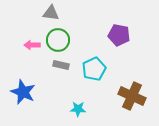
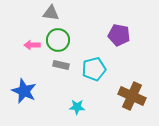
cyan pentagon: rotated 10 degrees clockwise
blue star: moved 1 px right, 1 px up
cyan star: moved 1 px left, 2 px up
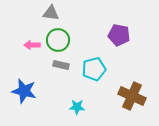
blue star: rotated 10 degrees counterclockwise
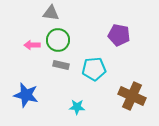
cyan pentagon: rotated 10 degrees clockwise
blue star: moved 2 px right, 4 px down
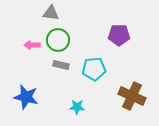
purple pentagon: rotated 10 degrees counterclockwise
blue star: moved 2 px down
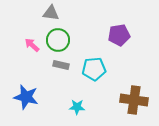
purple pentagon: rotated 10 degrees counterclockwise
pink arrow: rotated 42 degrees clockwise
brown cross: moved 2 px right, 4 px down; rotated 16 degrees counterclockwise
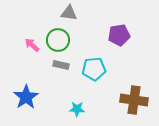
gray triangle: moved 18 px right
blue star: rotated 25 degrees clockwise
cyan star: moved 2 px down
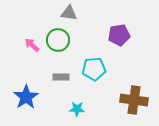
gray rectangle: moved 12 px down; rotated 14 degrees counterclockwise
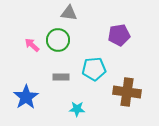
brown cross: moved 7 px left, 8 px up
